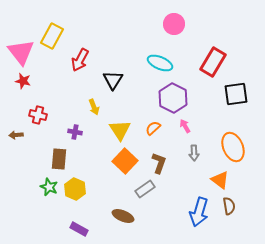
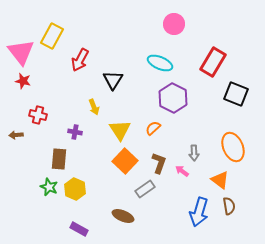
black square: rotated 30 degrees clockwise
pink arrow: moved 3 px left, 45 px down; rotated 24 degrees counterclockwise
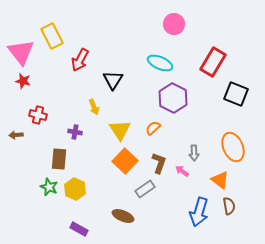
yellow rectangle: rotated 55 degrees counterclockwise
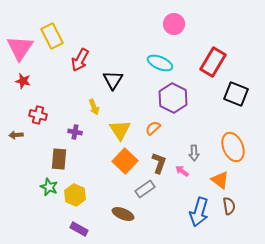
pink triangle: moved 1 px left, 4 px up; rotated 12 degrees clockwise
yellow hexagon: moved 6 px down
brown ellipse: moved 2 px up
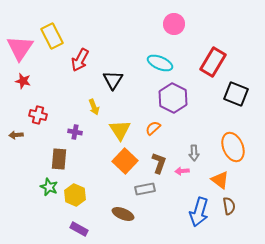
pink arrow: rotated 40 degrees counterclockwise
gray rectangle: rotated 24 degrees clockwise
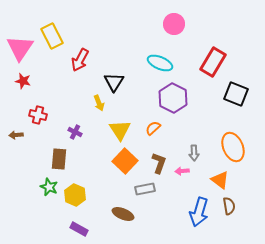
black triangle: moved 1 px right, 2 px down
yellow arrow: moved 5 px right, 4 px up
purple cross: rotated 16 degrees clockwise
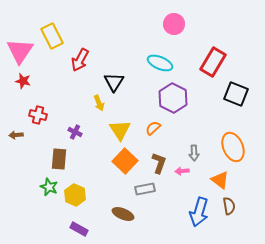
pink triangle: moved 3 px down
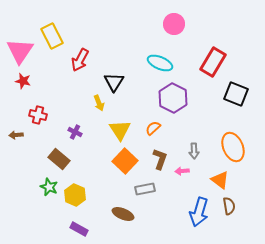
gray arrow: moved 2 px up
brown rectangle: rotated 55 degrees counterclockwise
brown L-shape: moved 1 px right, 4 px up
